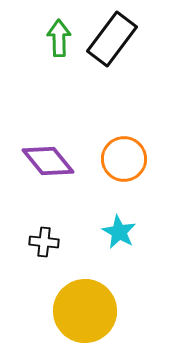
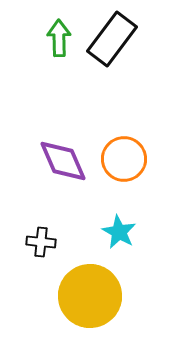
purple diamond: moved 15 px right; rotated 16 degrees clockwise
black cross: moved 3 px left
yellow circle: moved 5 px right, 15 px up
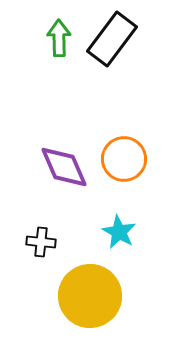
purple diamond: moved 1 px right, 6 px down
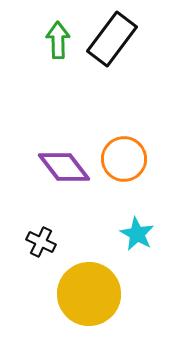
green arrow: moved 1 px left, 2 px down
purple diamond: rotated 14 degrees counterclockwise
cyan star: moved 18 px right, 2 px down
black cross: rotated 20 degrees clockwise
yellow circle: moved 1 px left, 2 px up
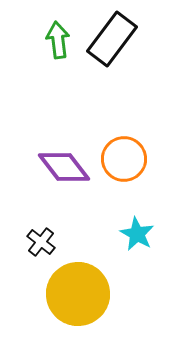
green arrow: rotated 6 degrees counterclockwise
black cross: rotated 12 degrees clockwise
yellow circle: moved 11 px left
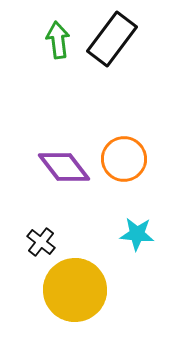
cyan star: rotated 24 degrees counterclockwise
yellow circle: moved 3 px left, 4 px up
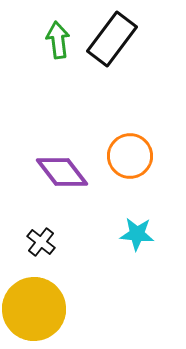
orange circle: moved 6 px right, 3 px up
purple diamond: moved 2 px left, 5 px down
yellow circle: moved 41 px left, 19 px down
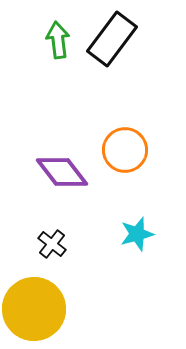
orange circle: moved 5 px left, 6 px up
cyan star: rotated 20 degrees counterclockwise
black cross: moved 11 px right, 2 px down
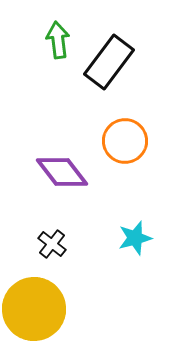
black rectangle: moved 3 px left, 23 px down
orange circle: moved 9 px up
cyan star: moved 2 px left, 4 px down
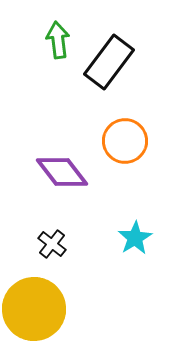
cyan star: rotated 16 degrees counterclockwise
